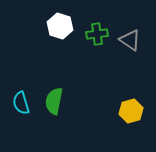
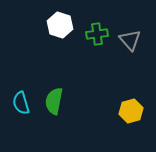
white hexagon: moved 1 px up
gray triangle: rotated 15 degrees clockwise
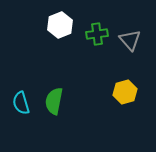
white hexagon: rotated 20 degrees clockwise
yellow hexagon: moved 6 px left, 19 px up
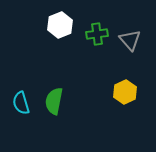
yellow hexagon: rotated 10 degrees counterclockwise
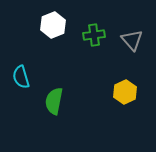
white hexagon: moved 7 px left
green cross: moved 3 px left, 1 px down
gray triangle: moved 2 px right
cyan semicircle: moved 26 px up
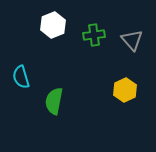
yellow hexagon: moved 2 px up
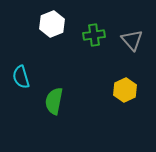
white hexagon: moved 1 px left, 1 px up
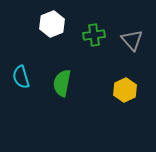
green semicircle: moved 8 px right, 18 px up
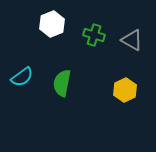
green cross: rotated 25 degrees clockwise
gray triangle: rotated 20 degrees counterclockwise
cyan semicircle: moved 1 px right; rotated 110 degrees counterclockwise
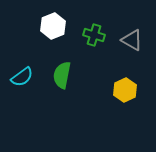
white hexagon: moved 1 px right, 2 px down
green semicircle: moved 8 px up
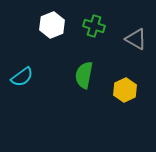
white hexagon: moved 1 px left, 1 px up
green cross: moved 9 px up
gray triangle: moved 4 px right, 1 px up
green semicircle: moved 22 px right
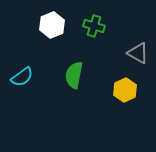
gray triangle: moved 2 px right, 14 px down
green semicircle: moved 10 px left
